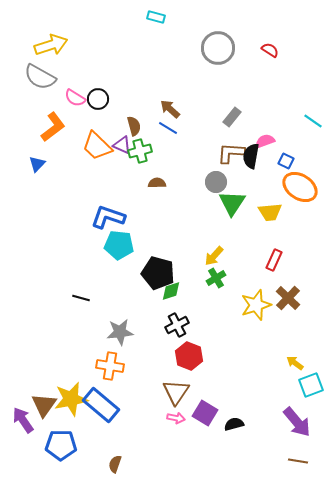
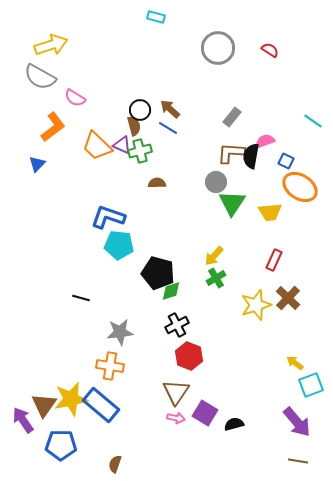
black circle at (98, 99): moved 42 px right, 11 px down
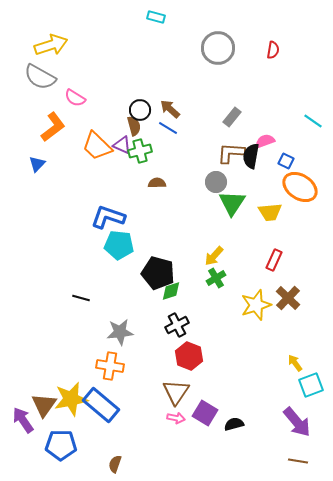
red semicircle at (270, 50): moved 3 px right; rotated 66 degrees clockwise
yellow arrow at (295, 363): rotated 18 degrees clockwise
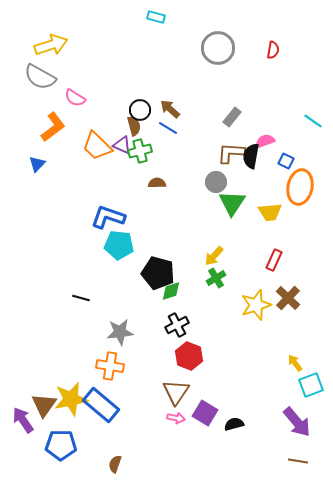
orange ellipse at (300, 187): rotated 68 degrees clockwise
